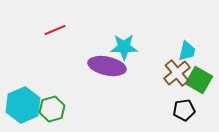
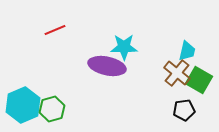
brown cross: rotated 12 degrees counterclockwise
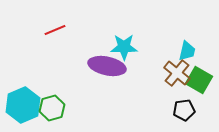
green hexagon: moved 1 px up
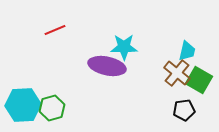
cyan hexagon: rotated 20 degrees clockwise
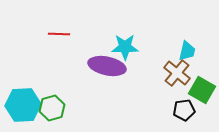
red line: moved 4 px right, 4 px down; rotated 25 degrees clockwise
cyan star: moved 1 px right
green square: moved 3 px right, 10 px down
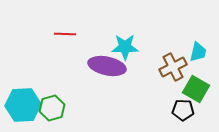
red line: moved 6 px right
cyan trapezoid: moved 11 px right, 1 px down
brown cross: moved 4 px left, 6 px up; rotated 24 degrees clockwise
green square: moved 6 px left, 1 px up
black pentagon: moved 1 px left; rotated 10 degrees clockwise
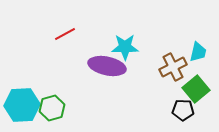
red line: rotated 30 degrees counterclockwise
green square: rotated 20 degrees clockwise
cyan hexagon: moved 1 px left
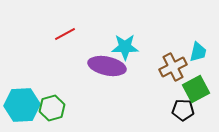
green square: rotated 12 degrees clockwise
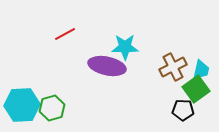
cyan trapezoid: moved 3 px right, 18 px down
green square: rotated 8 degrees counterclockwise
